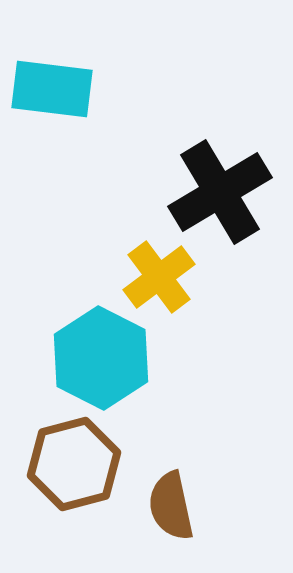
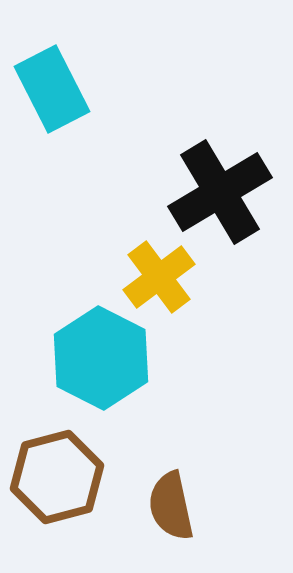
cyan rectangle: rotated 56 degrees clockwise
brown hexagon: moved 17 px left, 13 px down
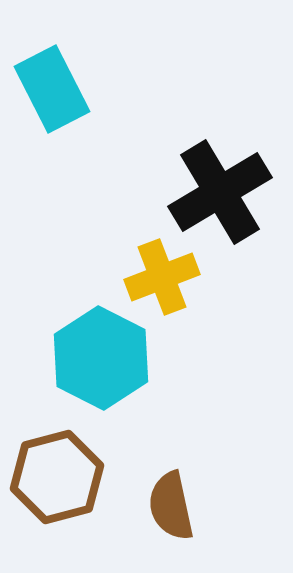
yellow cross: moved 3 px right; rotated 16 degrees clockwise
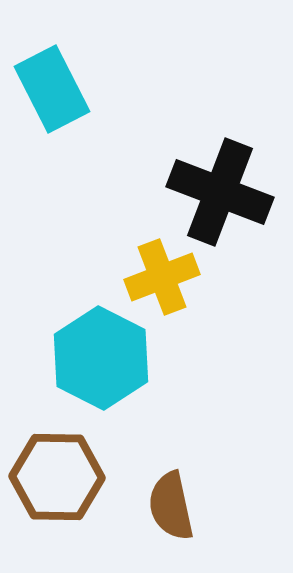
black cross: rotated 38 degrees counterclockwise
brown hexagon: rotated 16 degrees clockwise
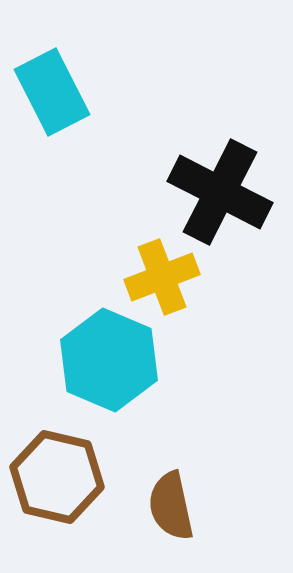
cyan rectangle: moved 3 px down
black cross: rotated 6 degrees clockwise
cyan hexagon: moved 8 px right, 2 px down; rotated 4 degrees counterclockwise
brown hexagon: rotated 12 degrees clockwise
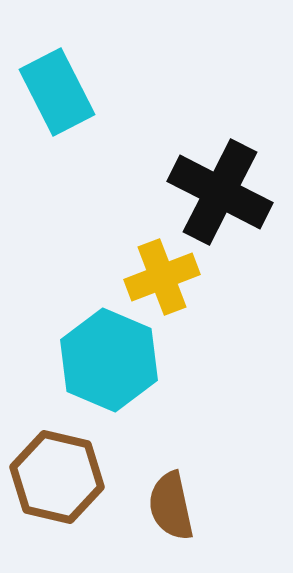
cyan rectangle: moved 5 px right
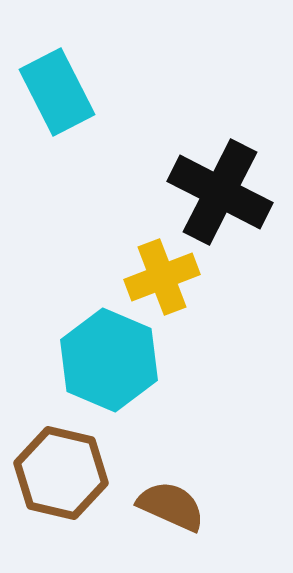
brown hexagon: moved 4 px right, 4 px up
brown semicircle: rotated 126 degrees clockwise
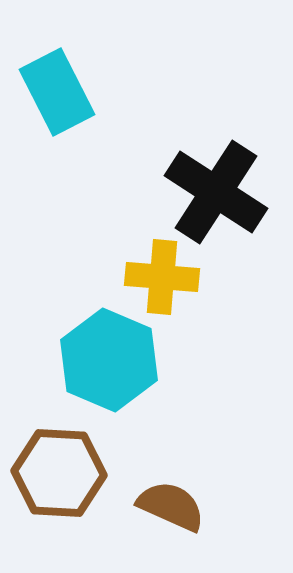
black cross: moved 4 px left; rotated 6 degrees clockwise
yellow cross: rotated 26 degrees clockwise
brown hexagon: moved 2 px left; rotated 10 degrees counterclockwise
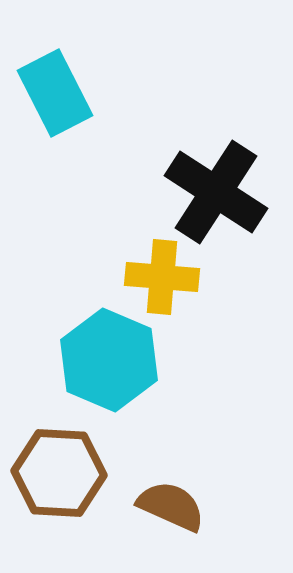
cyan rectangle: moved 2 px left, 1 px down
